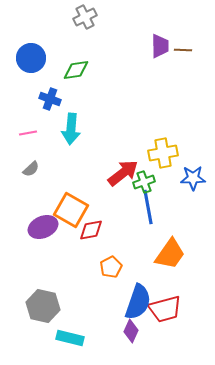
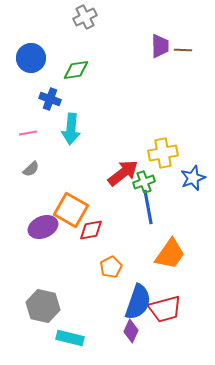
blue star: rotated 20 degrees counterclockwise
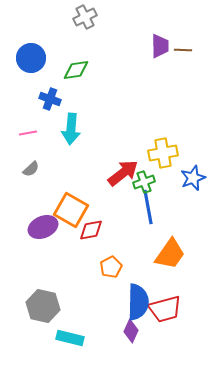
blue semicircle: rotated 18 degrees counterclockwise
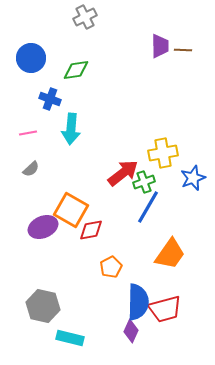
blue line: rotated 40 degrees clockwise
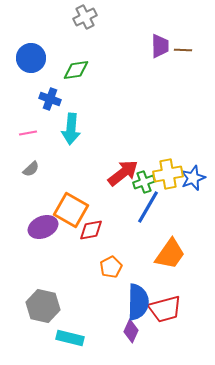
yellow cross: moved 5 px right, 21 px down
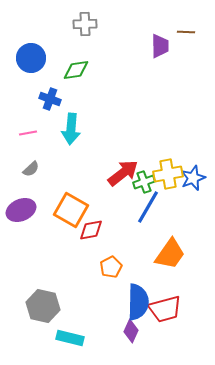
gray cross: moved 7 px down; rotated 25 degrees clockwise
brown line: moved 3 px right, 18 px up
purple ellipse: moved 22 px left, 17 px up
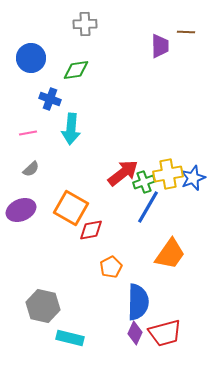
orange square: moved 2 px up
red trapezoid: moved 24 px down
purple diamond: moved 4 px right, 2 px down
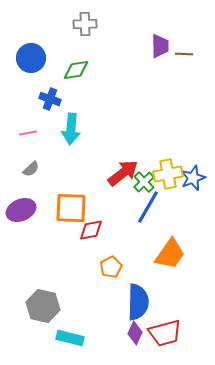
brown line: moved 2 px left, 22 px down
green cross: rotated 25 degrees counterclockwise
orange square: rotated 28 degrees counterclockwise
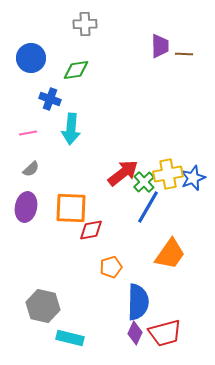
purple ellipse: moved 5 px right, 3 px up; rotated 56 degrees counterclockwise
orange pentagon: rotated 10 degrees clockwise
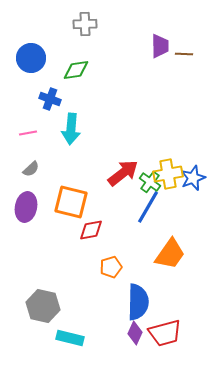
green cross: moved 6 px right; rotated 10 degrees counterclockwise
orange square: moved 6 px up; rotated 12 degrees clockwise
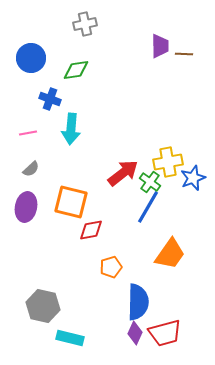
gray cross: rotated 10 degrees counterclockwise
yellow cross: moved 12 px up
